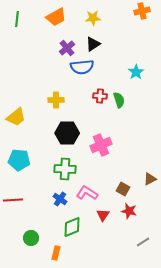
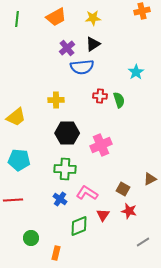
green diamond: moved 7 px right, 1 px up
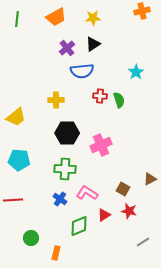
blue semicircle: moved 4 px down
red triangle: moved 1 px right; rotated 24 degrees clockwise
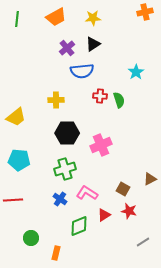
orange cross: moved 3 px right, 1 px down
green cross: rotated 20 degrees counterclockwise
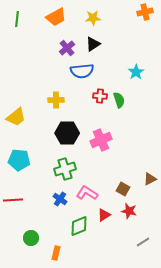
pink cross: moved 5 px up
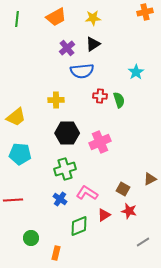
pink cross: moved 1 px left, 2 px down
cyan pentagon: moved 1 px right, 6 px up
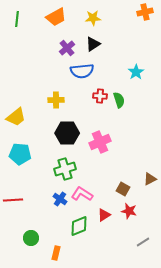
pink L-shape: moved 5 px left, 1 px down
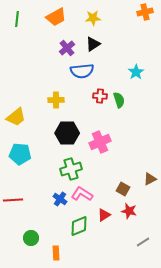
green cross: moved 6 px right
orange rectangle: rotated 16 degrees counterclockwise
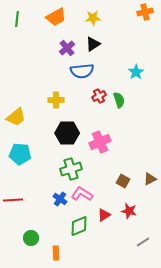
red cross: moved 1 px left; rotated 32 degrees counterclockwise
brown square: moved 8 px up
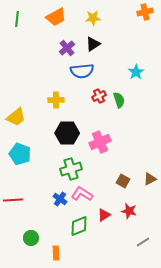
cyan pentagon: rotated 15 degrees clockwise
